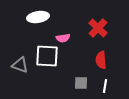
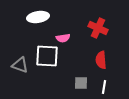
red cross: rotated 18 degrees counterclockwise
white line: moved 1 px left, 1 px down
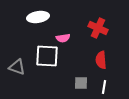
gray triangle: moved 3 px left, 2 px down
